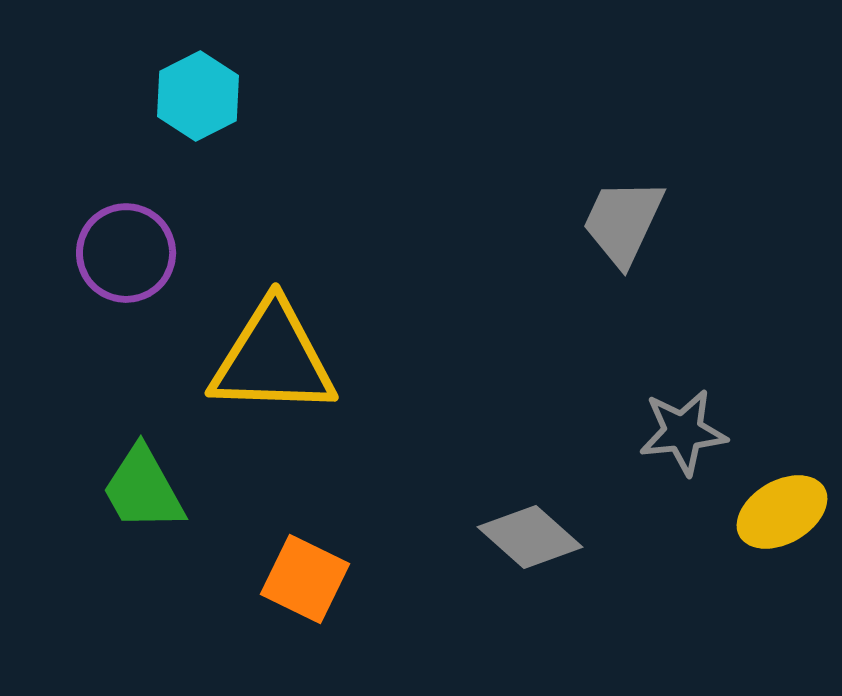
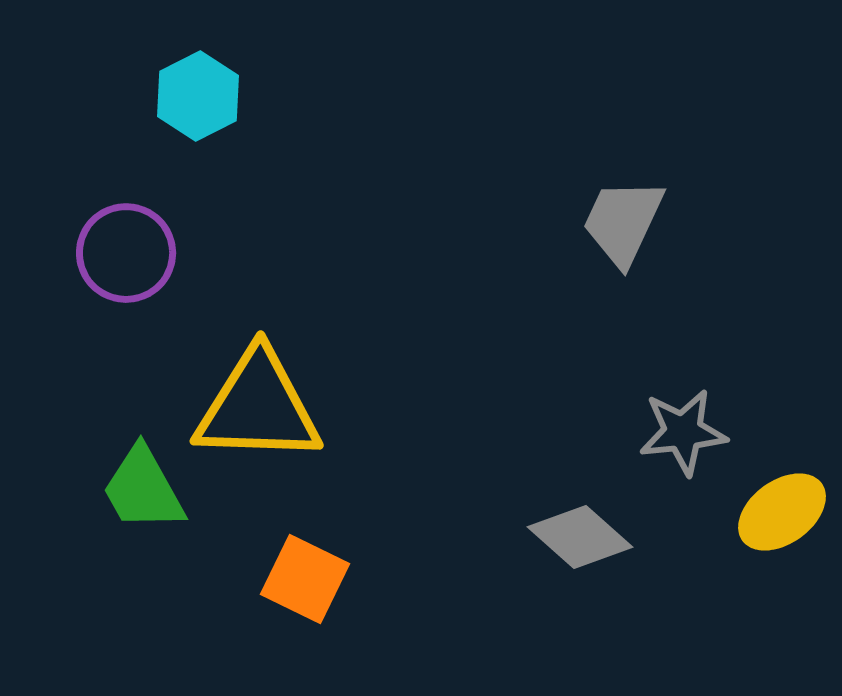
yellow triangle: moved 15 px left, 48 px down
yellow ellipse: rotated 6 degrees counterclockwise
gray diamond: moved 50 px right
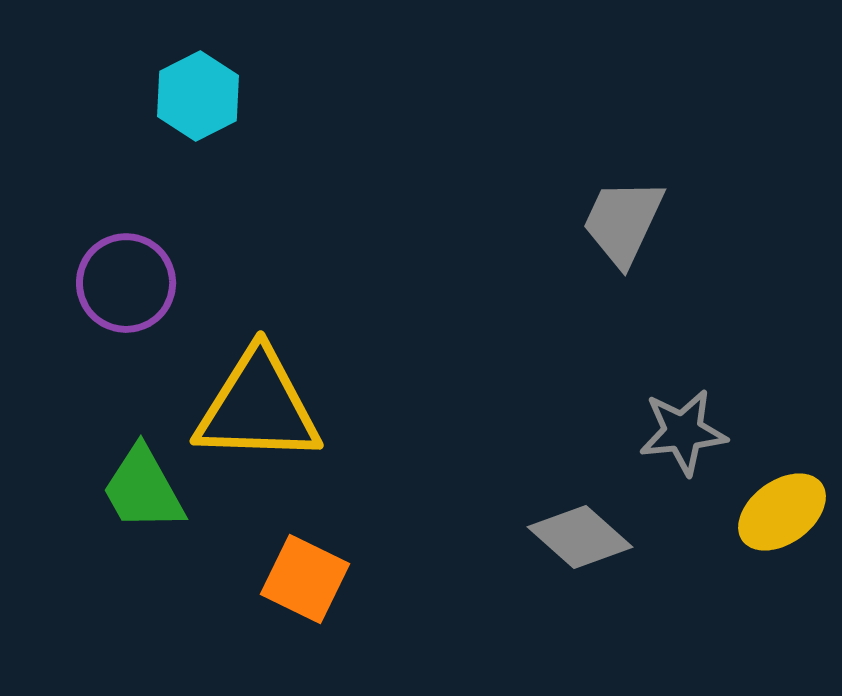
purple circle: moved 30 px down
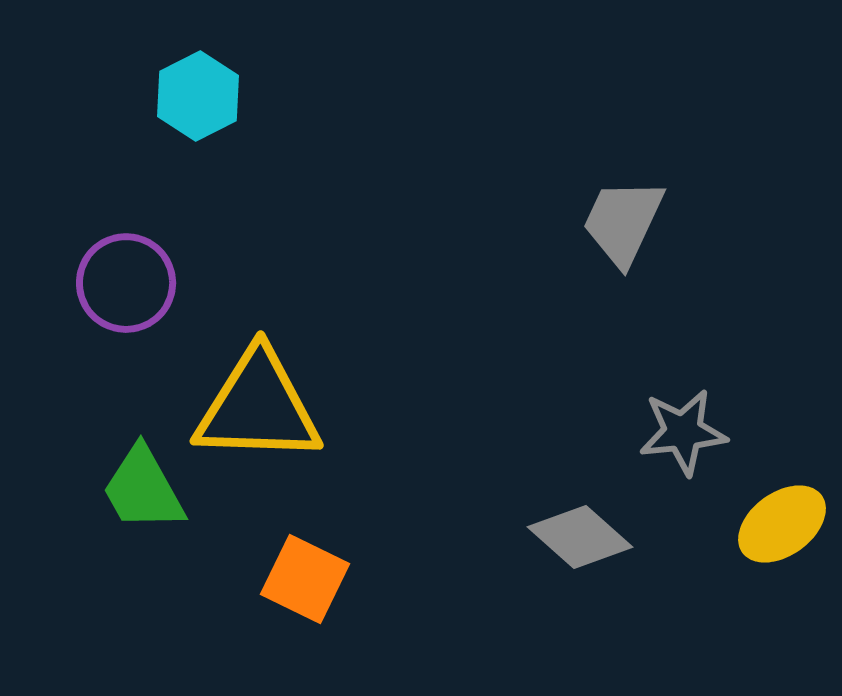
yellow ellipse: moved 12 px down
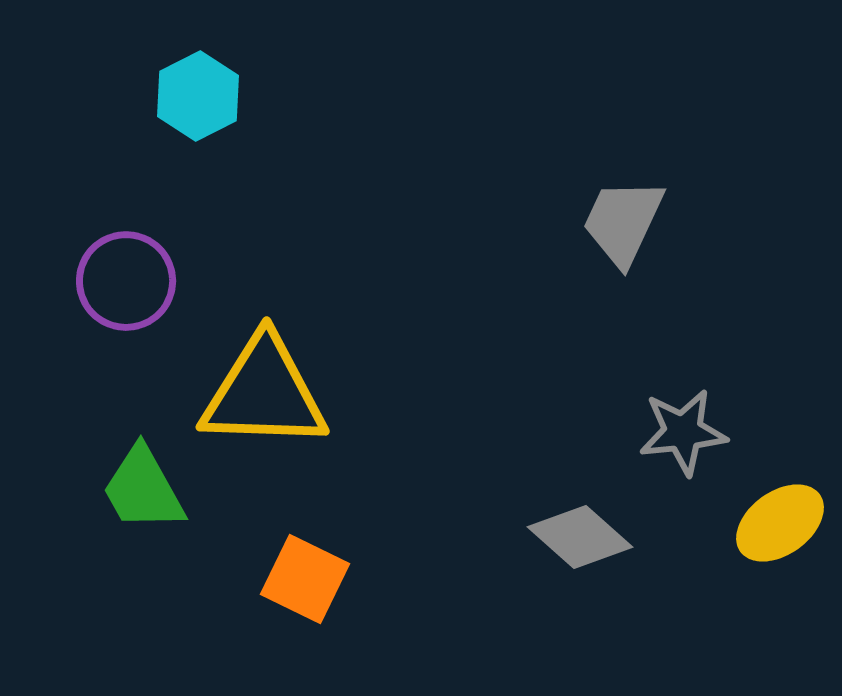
purple circle: moved 2 px up
yellow triangle: moved 6 px right, 14 px up
yellow ellipse: moved 2 px left, 1 px up
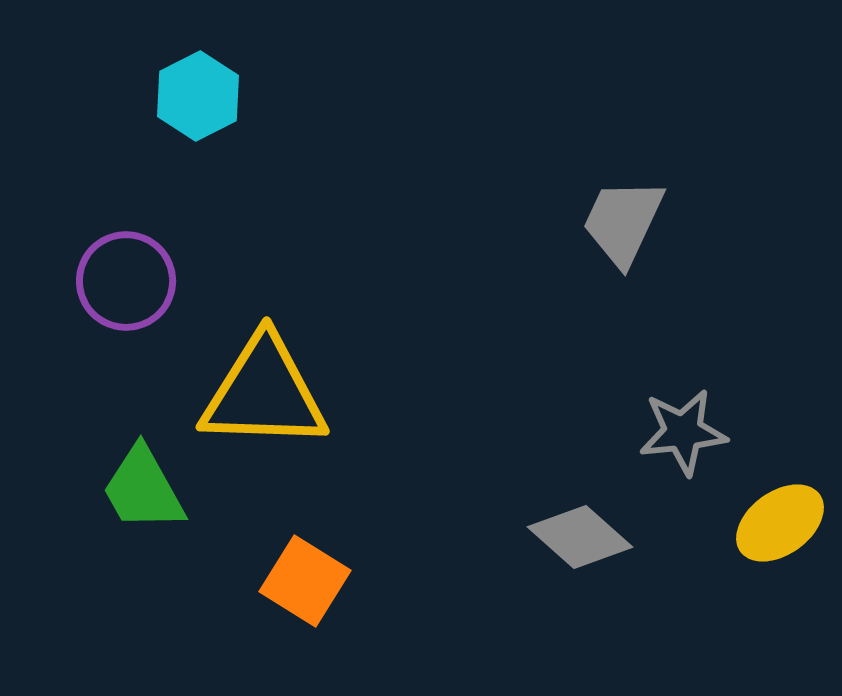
orange square: moved 2 px down; rotated 6 degrees clockwise
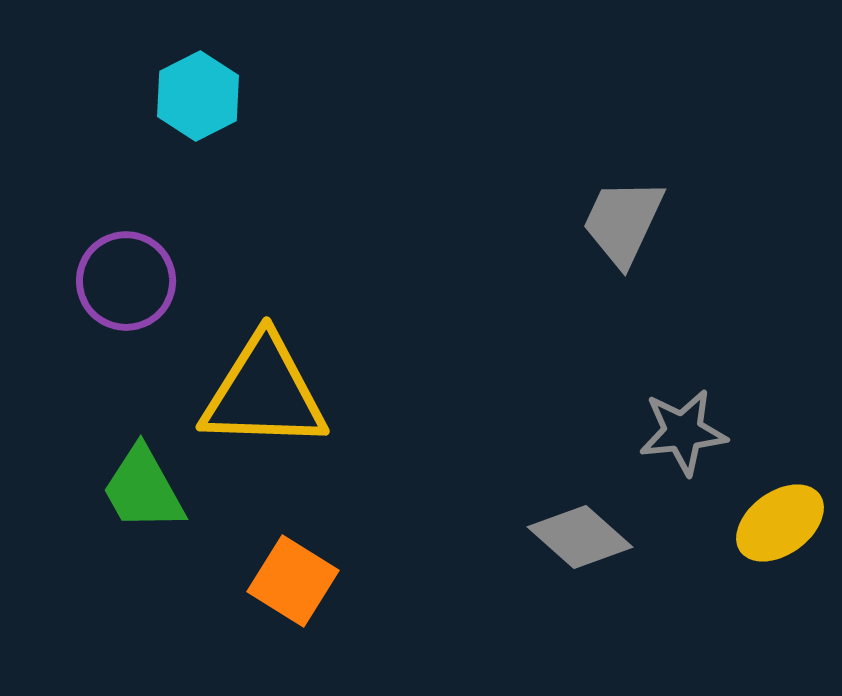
orange square: moved 12 px left
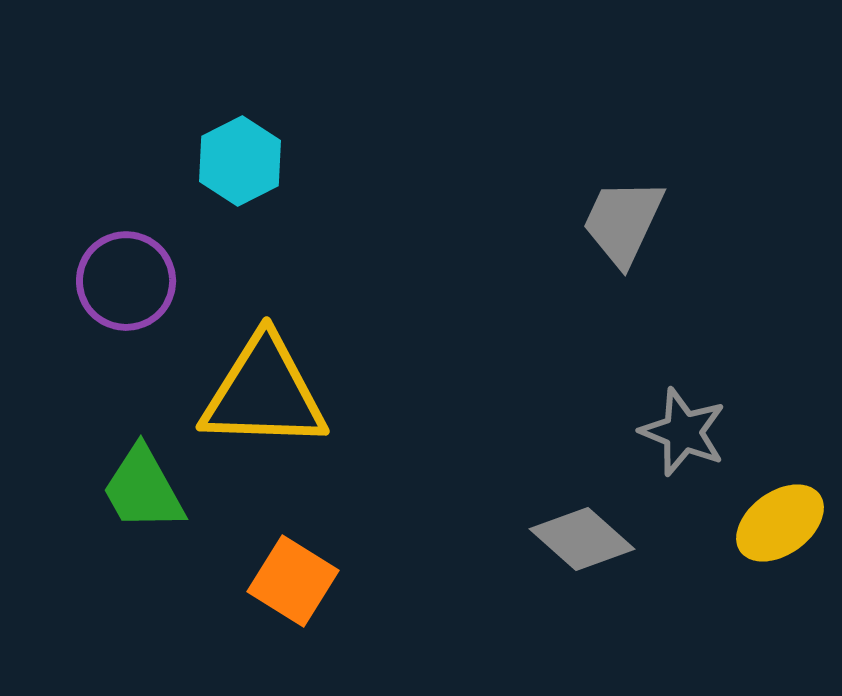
cyan hexagon: moved 42 px right, 65 px down
gray star: rotated 28 degrees clockwise
gray diamond: moved 2 px right, 2 px down
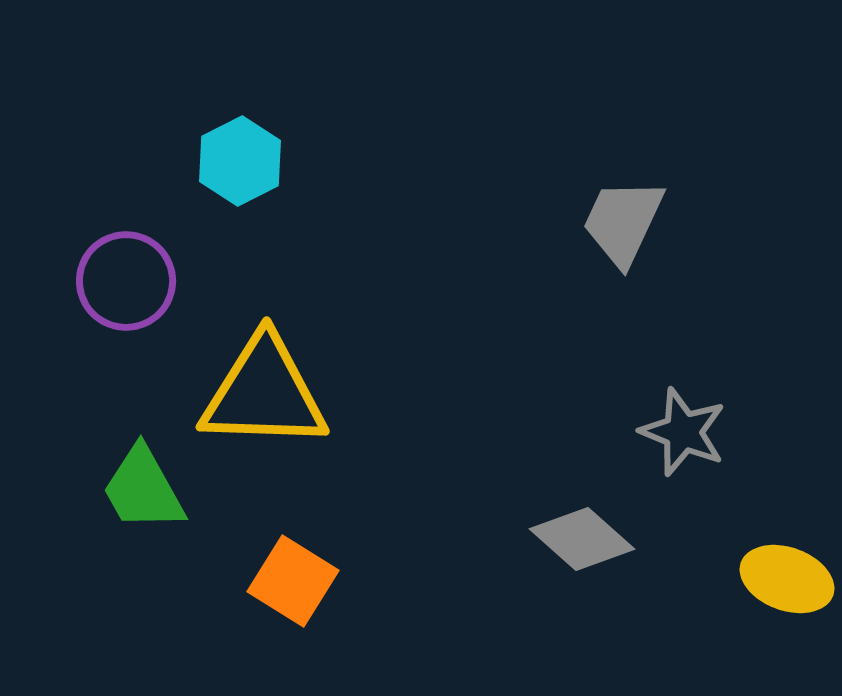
yellow ellipse: moved 7 px right, 56 px down; rotated 56 degrees clockwise
